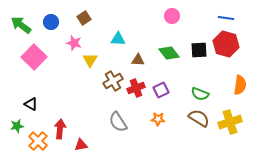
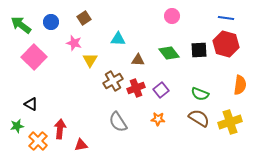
purple square: rotated 14 degrees counterclockwise
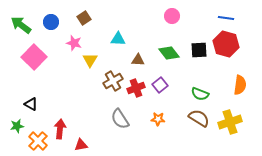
purple square: moved 1 px left, 5 px up
gray semicircle: moved 2 px right, 3 px up
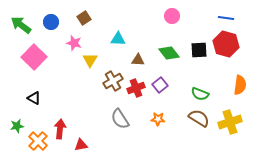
black triangle: moved 3 px right, 6 px up
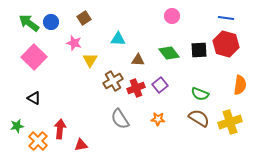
green arrow: moved 8 px right, 2 px up
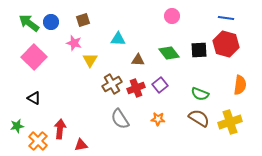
brown square: moved 1 px left, 2 px down; rotated 16 degrees clockwise
brown cross: moved 1 px left, 3 px down
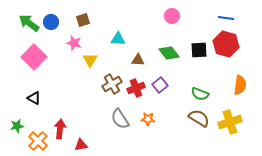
orange star: moved 10 px left
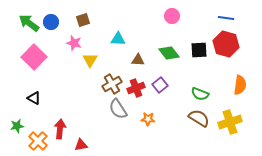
gray semicircle: moved 2 px left, 10 px up
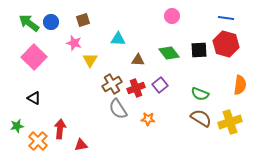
brown semicircle: moved 2 px right
